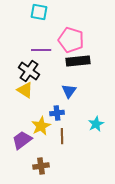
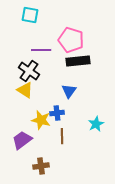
cyan square: moved 9 px left, 3 px down
yellow star: moved 6 px up; rotated 30 degrees counterclockwise
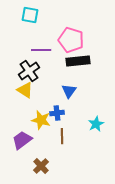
black cross: rotated 20 degrees clockwise
brown cross: rotated 35 degrees counterclockwise
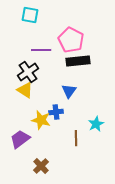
pink pentagon: rotated 10 degrees clockwise
black cross: moved 1 px left, 1 px down
blue cross: moved 1 px left, 1 px up
brown line: moved 14 px right, 2 px down
purple trapezoid: moved 2 px left, 1 px up
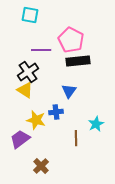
yellow star: moved 5 px left
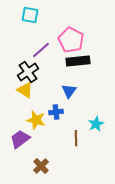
purple line: rotated 42 degrees counterclockwise
